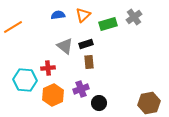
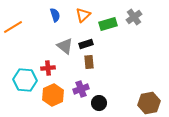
blue semicircle: moved 3 px left; rotated 80 degrees clockwise
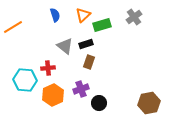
green rectangle: moved 6 px left, 1 px down
brown rectangle: rotated 24 degrees clockwise
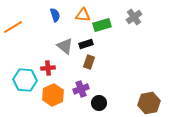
orange triangle: rotated 49 degrees clockwise
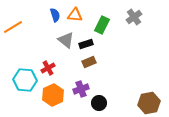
orange triangle: moved 8 px left
green rectangle: rotated 48 degrees counterclockwise
gray triangle: moved 1 px right, 6 px up
brown rectangle: rotated 48 degrees clockwise
red cross: rotated 24 degrees counterclockwise
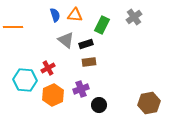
orange line: rotated 30 degrees clockwise
brown rectangle: rotated 16 degrees clockwise
black circle: moved 2 px down
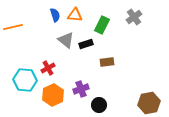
orange line: rotated 12 degrees counterclockwise
brown rectangle: moved 18 px right
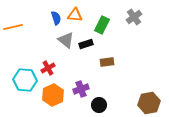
blue semicircle: moved 1 px right, 3 px down
